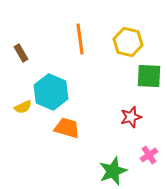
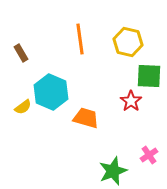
yellow semicircle: rotated 12 degrees counterclockwise
red star: moved 16 px up; rotated 20 degrees counterclockwise
orange trapezoid: moved 19 px right, 10 px up
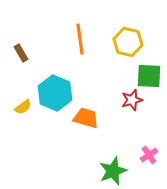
cyan hexagon: moved 4 px right, 1 px down
red star: moved 1 px right, 1 px up; rotated 20 degrees clockwise
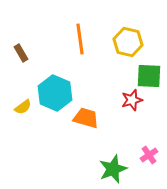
green star: moved 2 px up
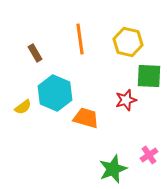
brown rectangle: moved 14 px right
red star: moved 6 px left
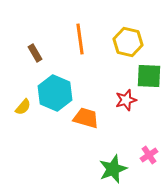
yellow semicircle: rotated 12 degrees counterclockwise
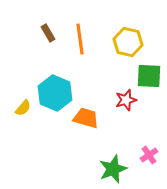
brown rectangle: moved 13 px right, 20 px up
yellow semicircle: moved 1 px down
